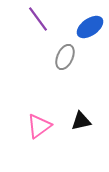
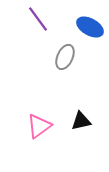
blue ellipse: rotated 64 degrees clockwise
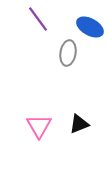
gray ellipse: moved 3 px right, 4 px up; rotated 15 degrees counterclockwise
black triangle: moved 2 px left, 3 px down; rotated 10 degrees counterclockwise
pink triangle: rotated 24 degrees counterclockwise
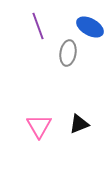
purple line: moved 7 px down; rotated 16 degrees clockwise
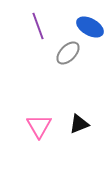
gray ellipse: rotated 35 degrees clockwise
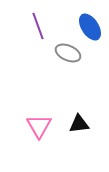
blue ellipse: rotated 28 degrees clockwise
gray ellipse: rotated 70 degrees clockwise
black triangle: rotated 15 degrees clockwise
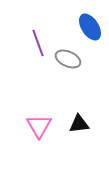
purple line: moved 17 px down
gray ellipse: moved 6 px down
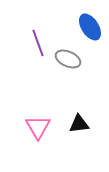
pink triangle: moved 1 px left, 1 px down
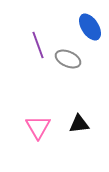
purple line: moved 2 px down
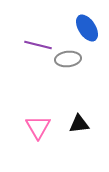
blue ellipse: moved 3 px left, 1 px down
purple line: rotated 56 degrees counterclockwise
gray ellipse: rotated 30 degrees counterclockwise
